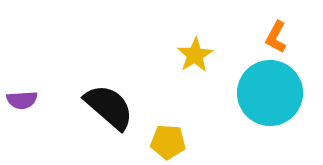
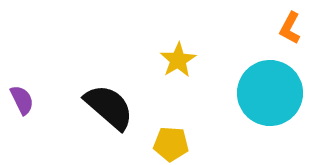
orange L-shape: moved 14 px right, 9 px up
yellow star: moved 17 px left, 5 px down
purple semicircle: rotated 112 degrees counterclockwise
yellow pentagon: moved 3 px right, 2 px down
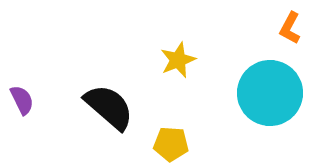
yellow star: rotated 9 degrees clockwise
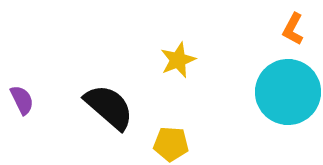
orange L-shape: moved 3 px right, 1 px down
cyan circle: moved 18 px right, 1 px up
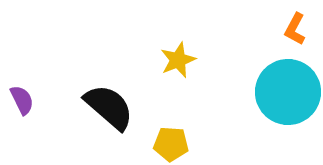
orange L-shape: moved 2 px right
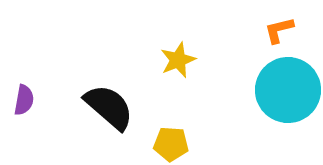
orange L-shape: moved 16 px left, 1 px down; rotated 48 degrees clockwise
cyan circle: moved 2 px up
purple semicircle: moved 2 px right; rotated 36 degrees clockwise
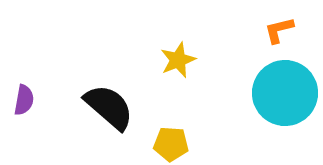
cyan circle: moved 3 px left, 3 px down
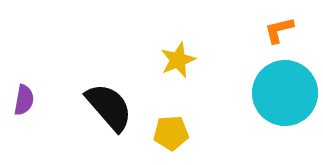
black semicircle: rotated 8 degrees clockwise
yellow pentagon: moved 11 px up; rotated 8 degrees counterclockwise
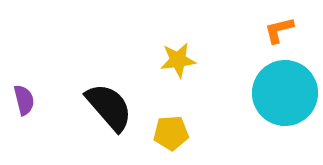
yellow star: rotated 15 degrees clockwise
purple semicircle: rotated 24 degrees counterclockwise
